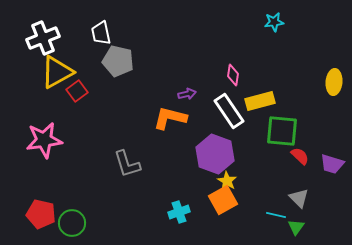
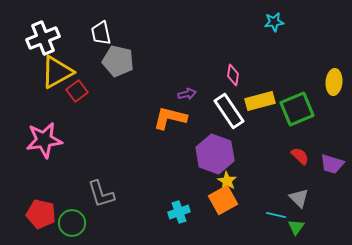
green square: moved 15 px right, 22 px up; rotated 28 degrees counterclockwise
gray L-shape: moved 26 px left, 30 px down
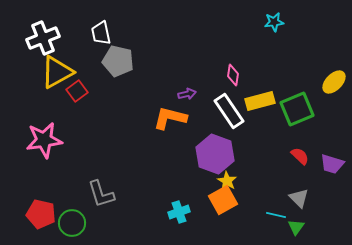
yellow ellipse: rotated 40 degrees clockwise
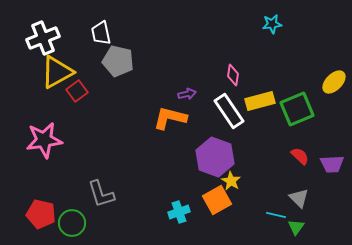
cyan star: moved 2 px left, 2 px down
purple hexagon: moved 3 px down
purple trapezoid: rotated 20 degrees counterclockwise
yellow star: moved 4 px right
orange square: moved 6 px left
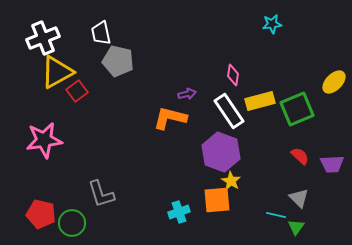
purple hexagon: moved 6 px right, 5 px up
orange square: rotated 24 degrees clockwise
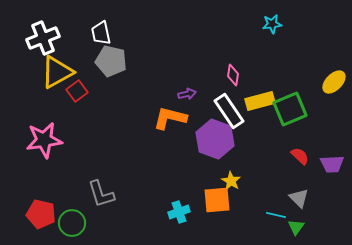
gray pentagon: moved 7 px left
green square: moved 7 px left
purple hexagon: moved 6 px left, 13 px up
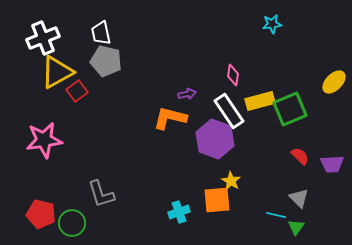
gray pentagon: moved 5 px left
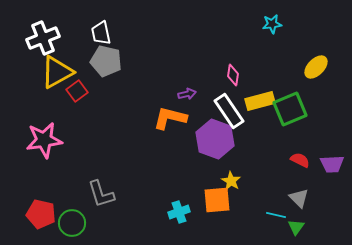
yellow ellipse: moved 18 px left, 15 px up
red semicircle: moved 4 px down; rotated 18 degrees counterclockwise
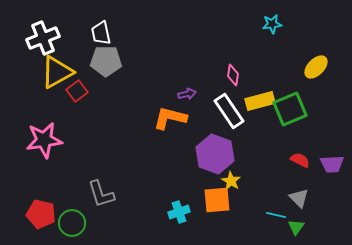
gray pentagon: rotated 12 degrees counterclockwise
purple hexagon: moved 15 px down
